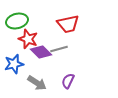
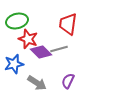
red trapezoid: rotated 110 degrees clockwise
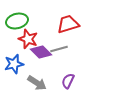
red trapezoid: rotated 65 degrees clockwise
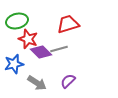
purple semicircle: rotated 21 degrees clockwise
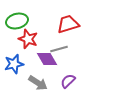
purple diamond: moved 6 px right, 7 px down; rotated 15 degrees clockwise
gray arrow: moved 1 px right
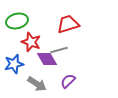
red star: moved 3 px right, 3 px down
gray line: moved 1 px down
gray arrow: moved 1 px left, 1 px down
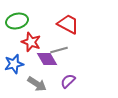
red trapezoid: rotated 45 degrees clockwise
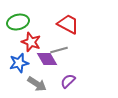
green ellipse: moved 1 px right, 1 px down
blue star: moved 5 px right, 1 px up
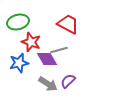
gray arrow: moved 11 px right
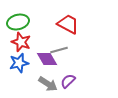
red star: moved 10 px left
